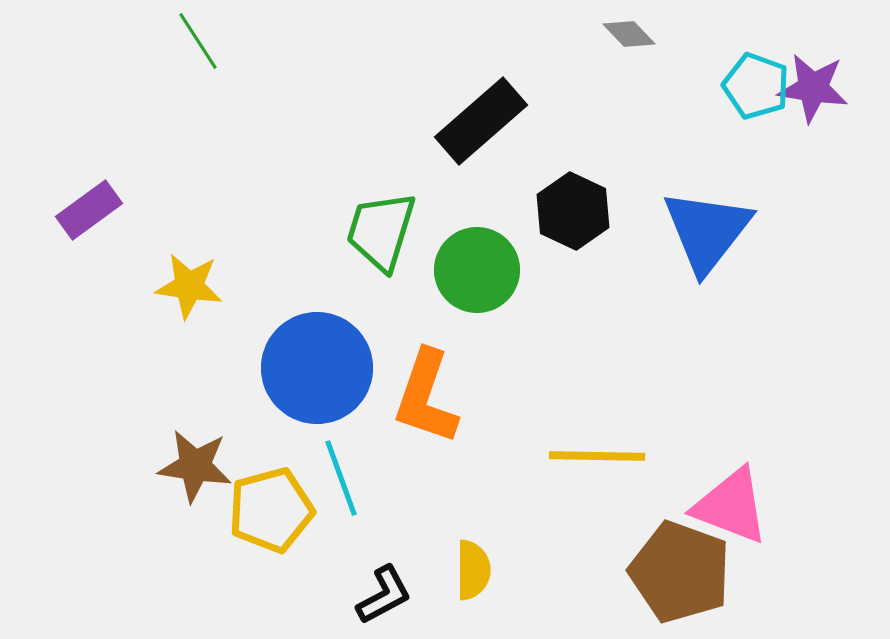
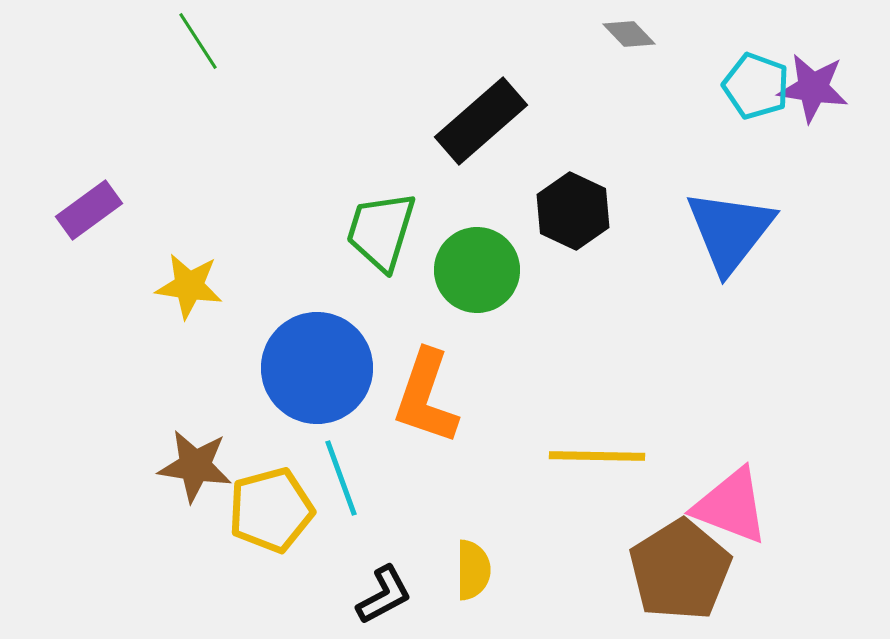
blue triangle: moved 23 px right
brown pentagon: moved 2 px up; rotated 20 degrees clockwise
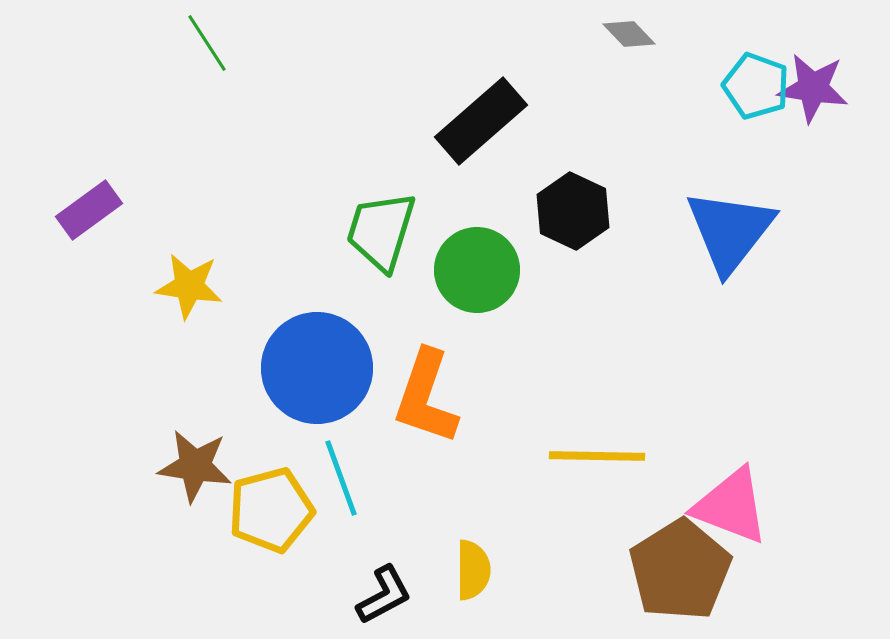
green line: moved 9 px right, 2 px down
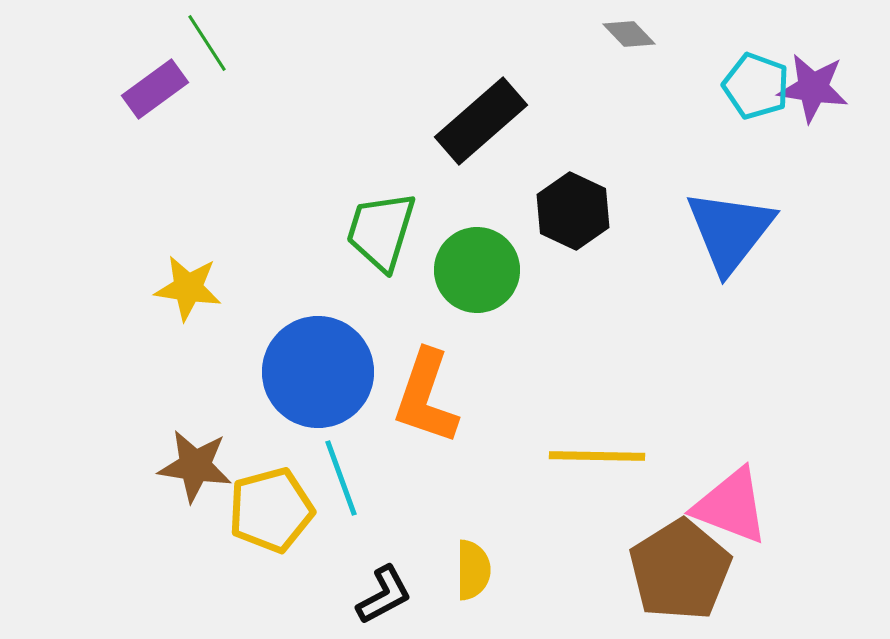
purple rectangle: moved 66 px right, 121 px up
yellow star: moved 1 px left, 2 px down
blue circle: moved 1 px right, 4 px down
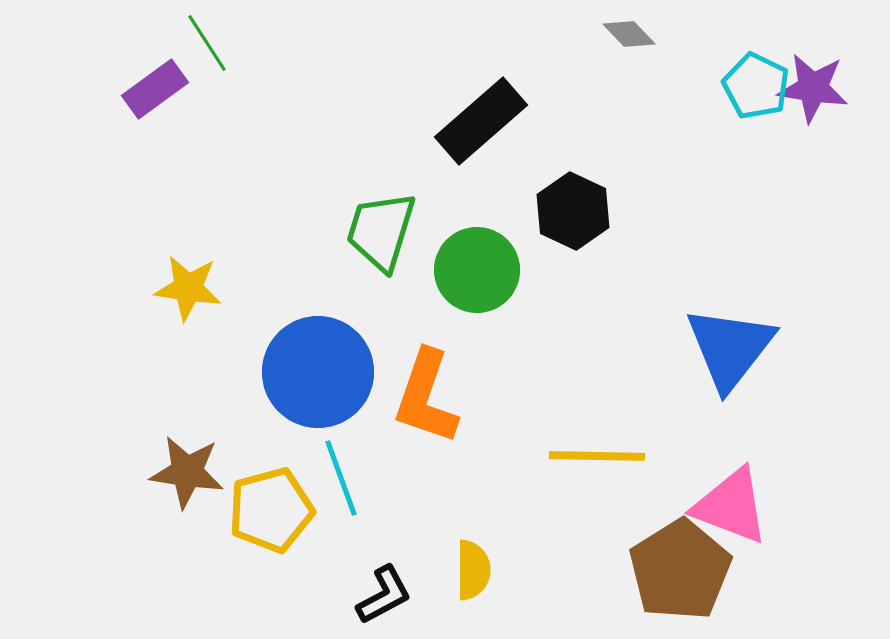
cyan pentagon: rotated 6 degrees clockwise
blue triangle: moved 117 px down
brown star: moved 8 px left, 6 px down
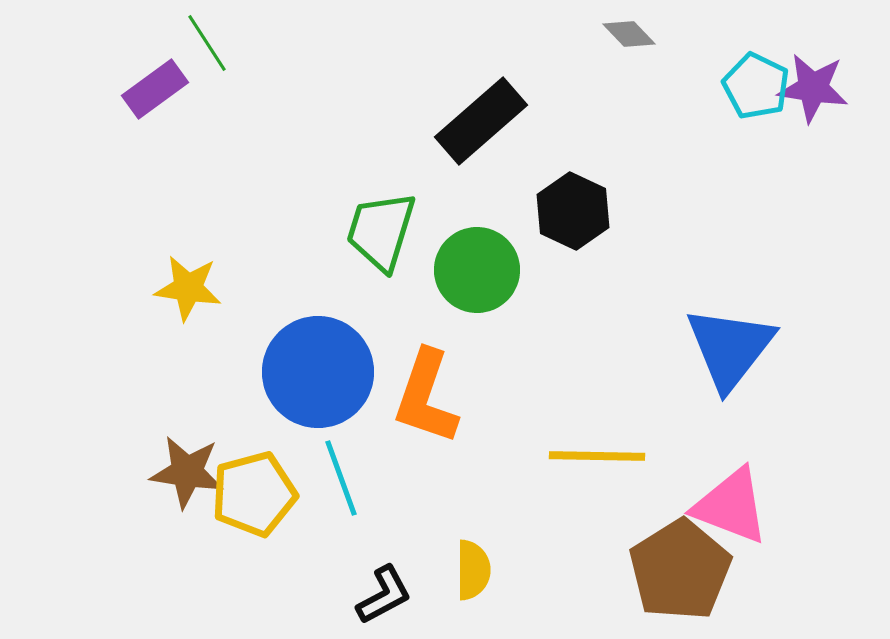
yellow pentagon: moved 17 px left, 16 px up
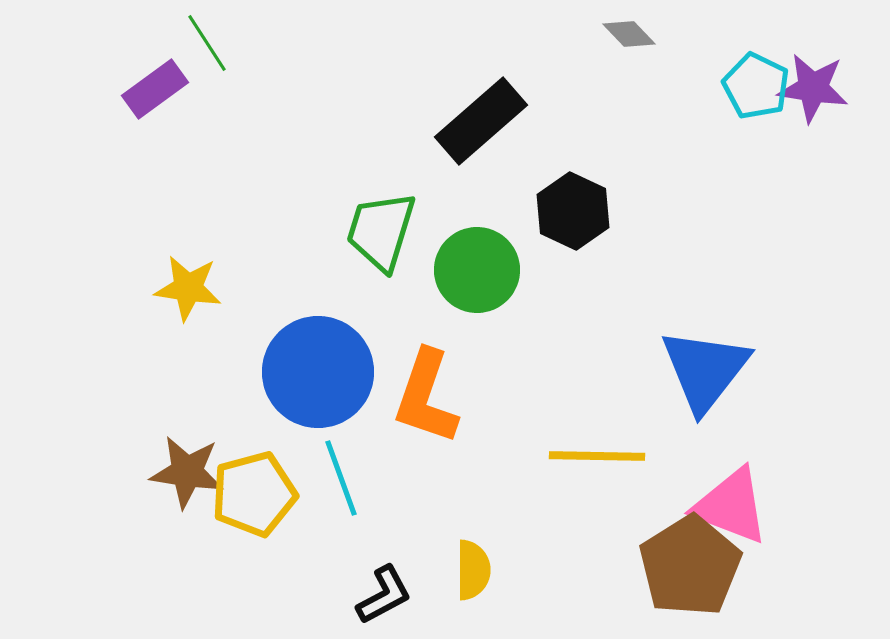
blue triangle: moved 25 px left, 22 px down
brown pentagon: moved 10 px right, 4 px up
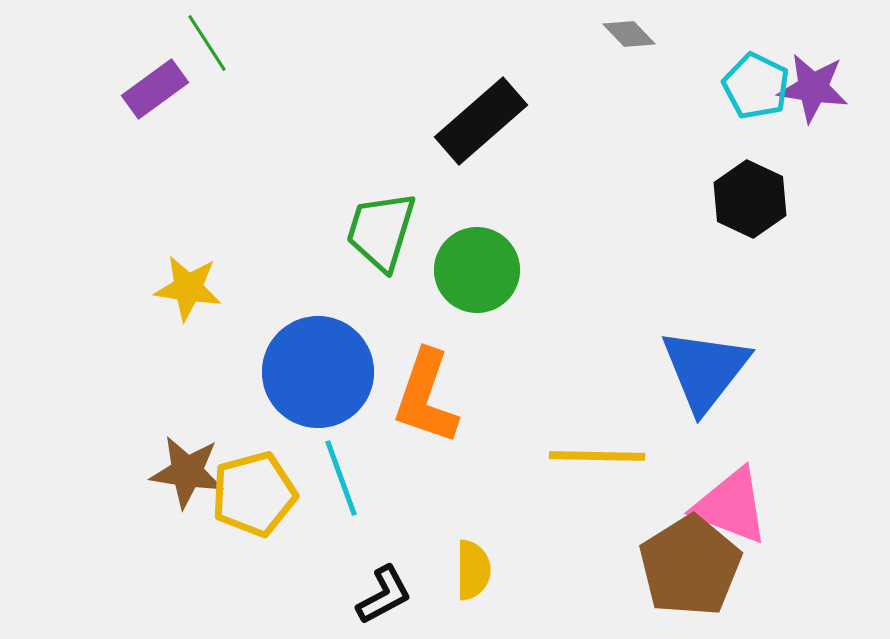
black hexagon: moved 177 px right, 12 px up
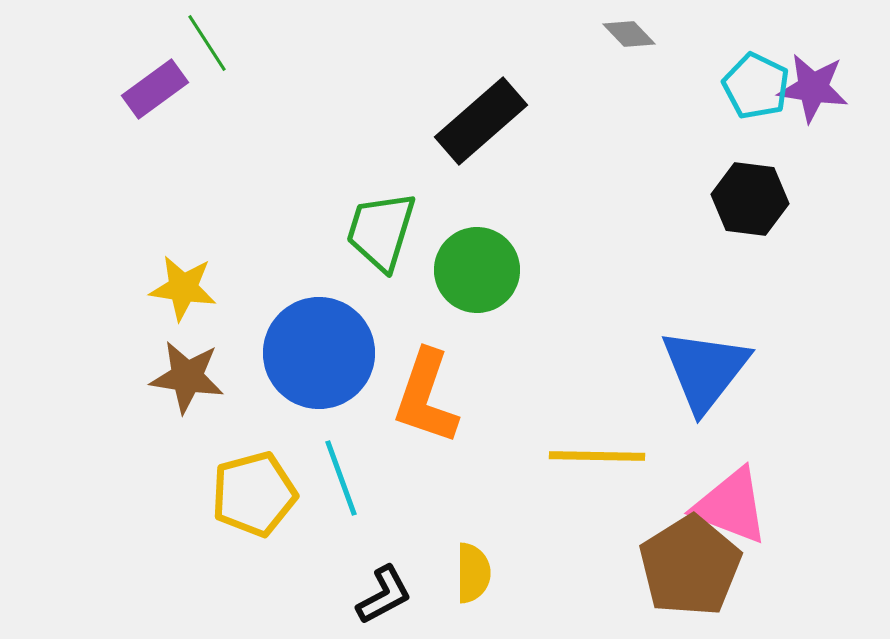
black hexagon: rotated 18 degrees counterclockwise
yellow star: moved 5 px left
blue circle: moved 1 px right, 19 px up
brown star: moved 95 px up
yellow semicircle: moved 3 px down
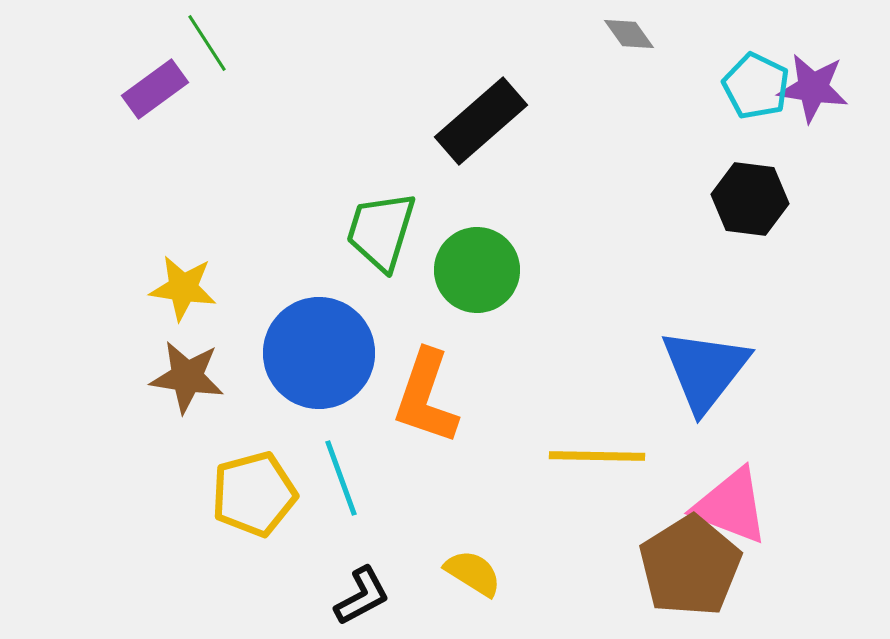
gray diamond: rotated 8 degrees clockwise
yellow semicircle: rotated 58 degrees counterclockwise
black L-shape: moved 22 px left, 1 px down
